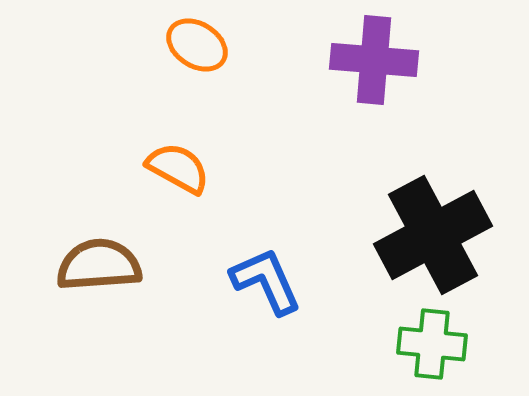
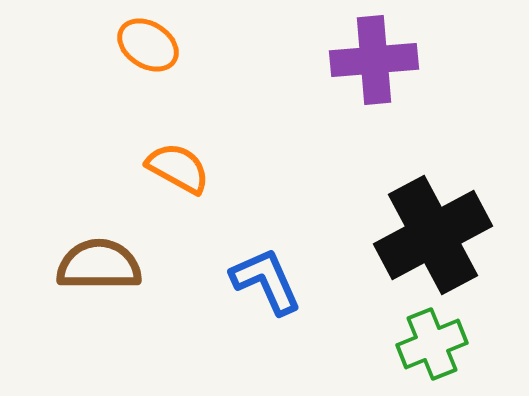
orange ellipse: moved 49 px left
purple cross: rotated 10 degrees counterclockwise
brown semicircle: rotated 4 degrees clockwise
green cross: rotated 28 degrees counterclockwise
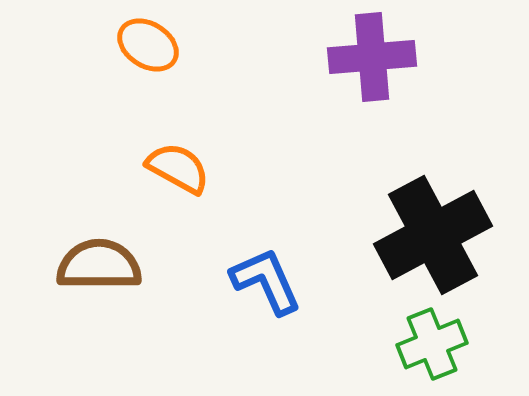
purple cross: moved 2 px left, 3 px up
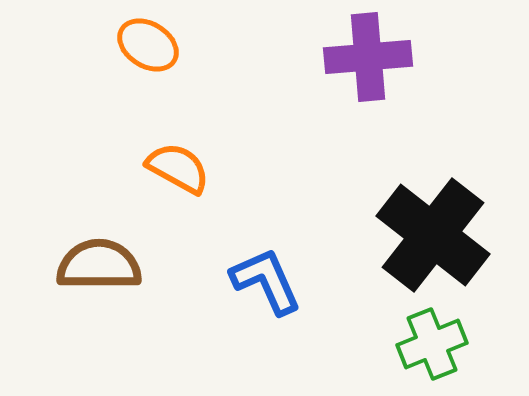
purple cross: moved 4 px left
black cross: rotated 24 degrees counterclockwise
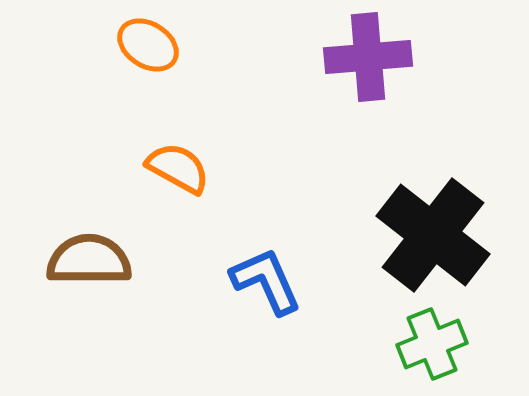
brown semicircle: moved 10 px left, 5 px up
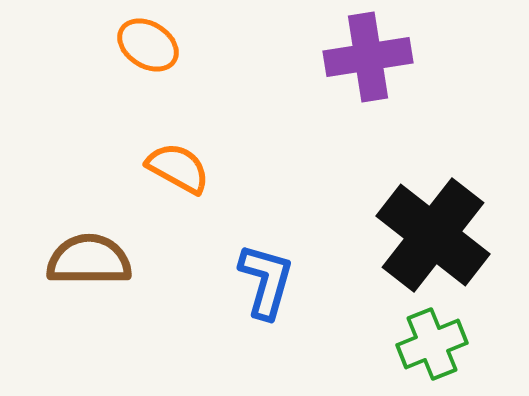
purple cross: rotated 4 degrees counterclockwise
blue L-shape: rotated 40 degrees clockwise
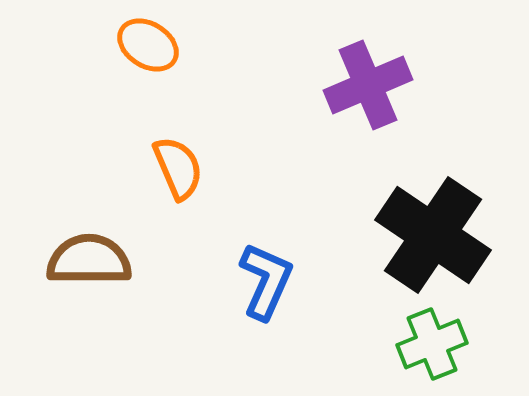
purple cross: moved 28 px down; rotated 14 degrees counterclockwise
orange semicircle: rotated 38 degrees clockwise
black cross: rotated 4 degrees counterclockwise
blue L-shape: rotated 8 degrees clockwise
